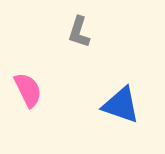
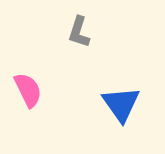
blue triangle: moved 1 px up; rotated 36 degrees clockwise
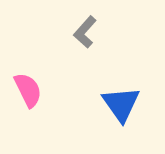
gray L-shape: moved 6 px right; rotated 24 degrees clockwise
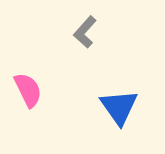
blue triangle: moved 2 px left, 3 px down
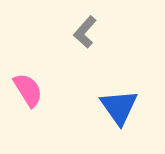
pink semicircle: rotated 6 degrees counterclockwise
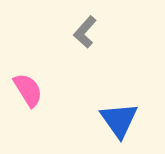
blue triangle: moved 13 px down
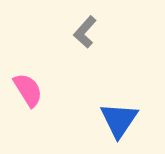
blue triangle: rotated 9 degrees clockwise
